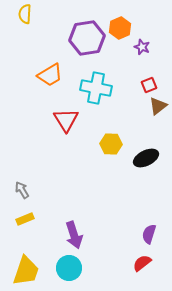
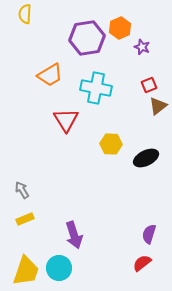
cyan circle: moved 10 px left
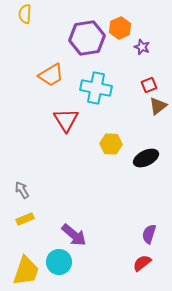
orange trapezoid: moved 1 px right
purple arrow: rotated 32 degrees counterclockwise
cyan circle: moved 6 px up
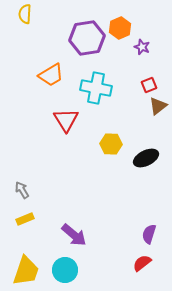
cyan circle: moved 6 px right, 8 px down
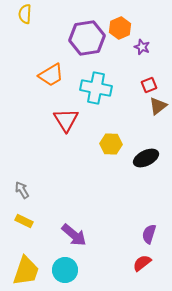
yellow rectangle: moved 1 px left, 2 px down; rotated 48 degrees clockwise
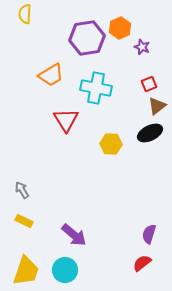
red square: moved 1 px up
brown triangle: moved 1 px left
black ellipse: moved 4 px right, 25 px up
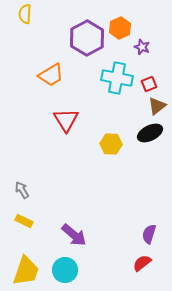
purple hexagon: rotated 20 degrees counterclockwise
cyan cross: moved 21 px right, 10 px up
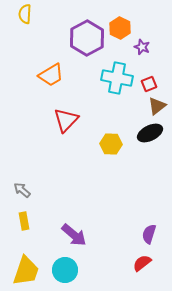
orange hexagon: rotated 10 degrees counterclockwise
red triangle: rotated 16 degrees clockwise
gray arrow: rotated 18 degrees counterclockwise
yellow rectangle: rotated 54 degrees clockwise
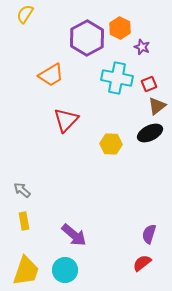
yellow semicircle: rotated 30 degrees clockwise
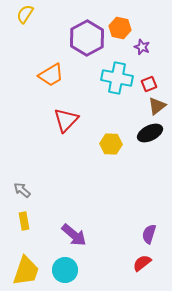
orange hexagon: rotated 15 degrees counterclockwise
